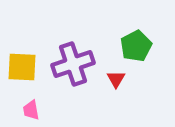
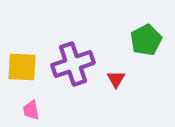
green pentagon: moved 10 px right, 6 px up
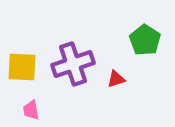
green pentagon: moved 1 px left; rotated 12 degrees counterclockwise
red triangle: rotated 42 degrees clockwise
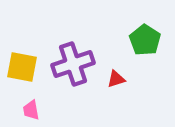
yellow square: rotated 8 degrees clockwise
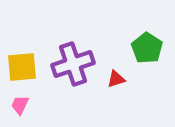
green pentagon: moved 2 px right, 8 px down
yellow square: rotated 16 degrees counterclockwise
pink trapezoid: moved 11 px left, 5 px up; rotated 35 degrees clockwise
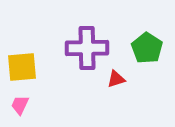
purple cross: moved 14 px right, 16 px up; rotated 18 degrees clockwise
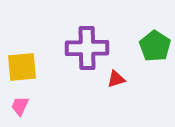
green pentagon: moved 8 px right, 2 px up
pink trapezoid: moved 1 px down
